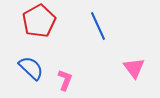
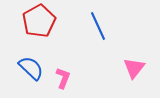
pink triangle: rotated 15 degrees clockwise
pink L-shape: moved 2 px left, 2 px up
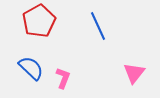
pink triangle: moved 5 px down
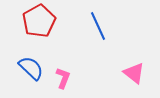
pink triangle: rotated 30 degrees counterclockwise
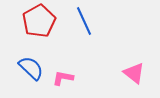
blue line: moved 14 px left, 5 px up
pink L-shape: rotated 100 degrees counterclockwise
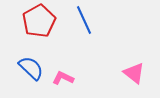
blue line: moved 1 px up
pink L-shape: rotated 15 degrees clockwise
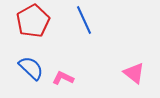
red pentagon: moved 6 px left
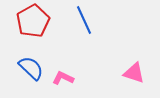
pink triangle: rotated 20 degrees counterclockwise
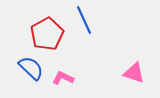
red pentagon: moved 14 px right, 13 px down
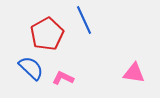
pink triangle: rotated 10 degrees counterclockwise
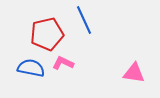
red pentagon: rotated 16 degrees clockwise
blue semicircle: rotated 32 degrees counterclockwise
pink L-shape: moved 15 px up
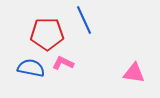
red pentagon: rotated 12 degrees clockwise
